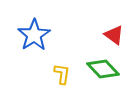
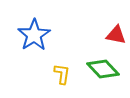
red triangle: moved 2 px right; rotated 25 degrees counterclockwise
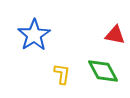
red triangle: moved 1 px left
green diamond: moved 2 px down; rotated 16 degrees clockwise
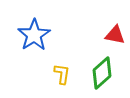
green diamond: moved 1 px left, 2 px down; rotated 76 degrees clockwise
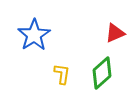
red triangle: moved 2 px up; rotated 35 degrees counterclockwise
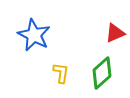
blue star: rotated 12 degrees counterclockwise
yellow L-shape: moved 1 px left, 1 px up
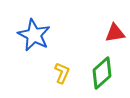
red triangle: rotated 15 degrees clockwise
yellow L-shape: moved 1 px right; rotated 15 degrees clockwise
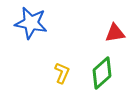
blue star: moved 3 px left, 12 px up; rotated 16 degrees counterclockwise
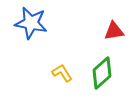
red triangle: moved 1 px left, 2 px up
yellow L-shape: rotated 55 degrees counterclockwise
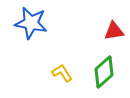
green diamond: moved 2 px right, 1 px up
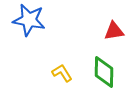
blue star: moved 2 px left, 3 px up
green diamond: rotated 48 degrees counterclockwise
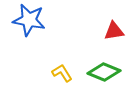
green diamond: rotated 68 degrees counterclockwise
